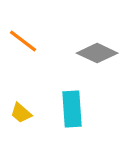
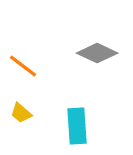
orange line: moved 25 px down
cyan rectangle: moved 5 px right, 17 px down
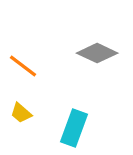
cyan rectangle: moved 3 px left, 2 px down; rotated 24 degrees clockwise
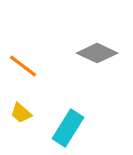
cyan rectangle: moved 6 px left; rotated 12 degrees clockwise
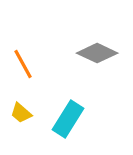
orange line: moved 2 px up; rotated 24 degrees clockwise
cyan rectangle: moved 9 px up
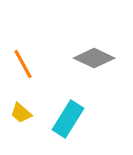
gray diamond: moved 3 px left, 5 px down
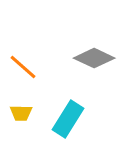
orange line: moved 3 px down; rotated 20 degrees counterclockwise
yellow trapezoid: rotated 40 degrees counterclockwise
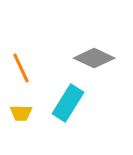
orange line: moved 2 px left, 1 px down; rotated 24 degrees clockwise
cyan rectangle: moved 16 px up
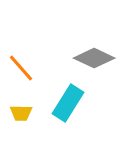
orange line: rotated 16 degrees counterclockwise
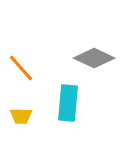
cyan rectangle: rotated 27 degrees counterclockwise
yellow trapezoid: moved 3 px down
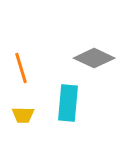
orange line: rotated 24 degrees clockwise
yellow trapezoid: moved 2 px right, 1 px up
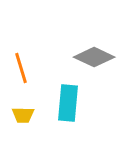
gray diamond: moved 1 px up
